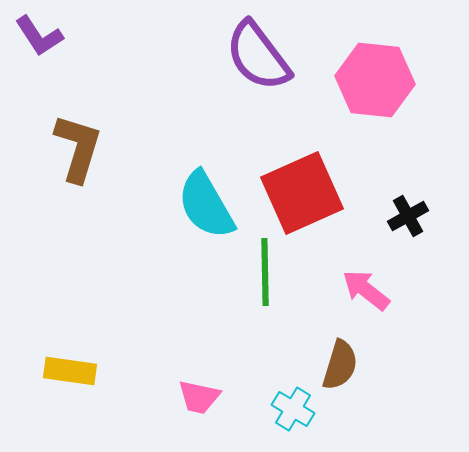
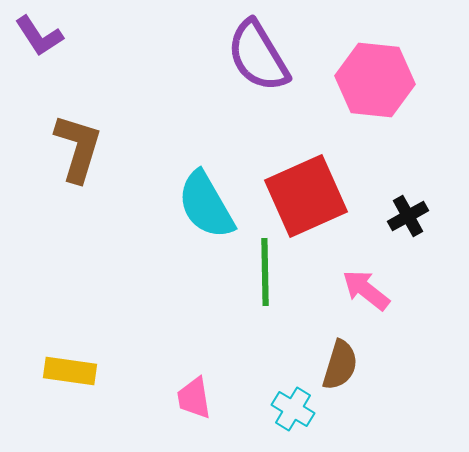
purple semicircle: rotated 6 degrees clockwise
red square: moved 4 px right, 3 px down
pink trapezoid: moved 5 px left, 1 px down; rotated 69 degrees clockwise
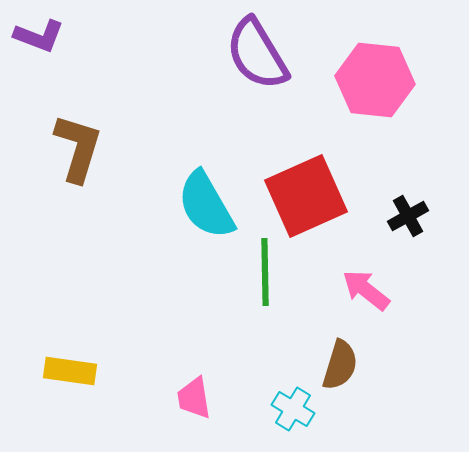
purple L-shape: rotated 36 degrees counterclockwise
purple semicircle: moved 1 px left, 2 px up
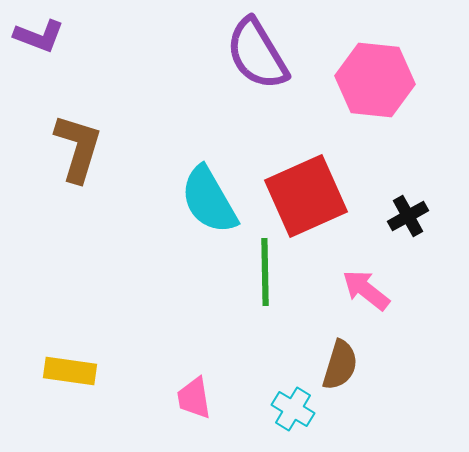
cyan semicircle: moved 3 px right, 5 px up
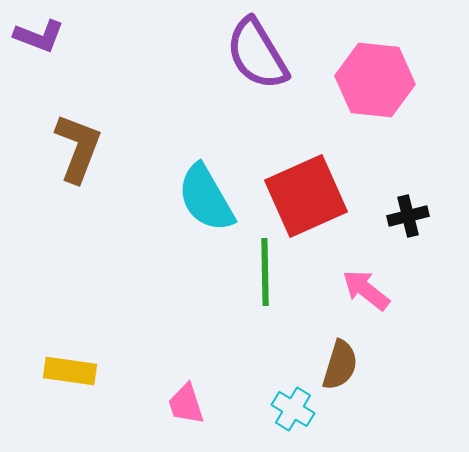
brown L-shape: rotated 4 degrees clockwise
cyan semicircle: moved 3 px left, 2 px up
black cross: rotated 15 degrees clockwise
pink trapezoid: moved 8 px left, 6 px down; rotated 9 degrees counterclockwise
